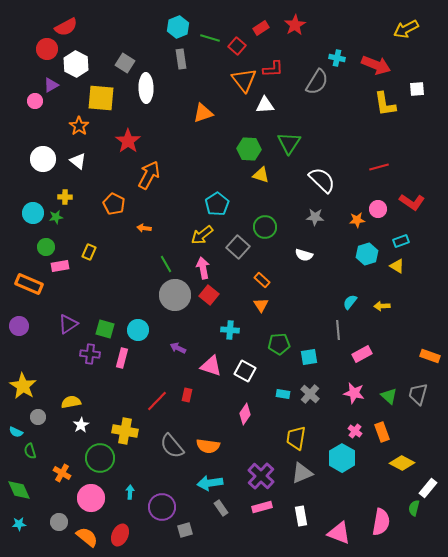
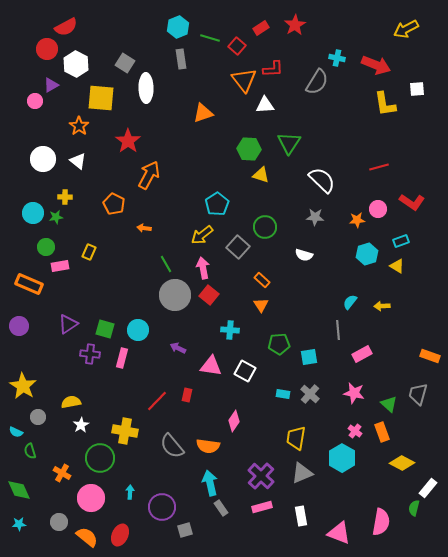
pink triangle at (211, 366): rotated 10 degrees counterclockwise
green triangle at (389, 396): moved 8 px down
pink diamond at (245, 414): moved 11 px left, 7 px down
cyan arrow at (210, 483): rotated 85 degrees clockwise
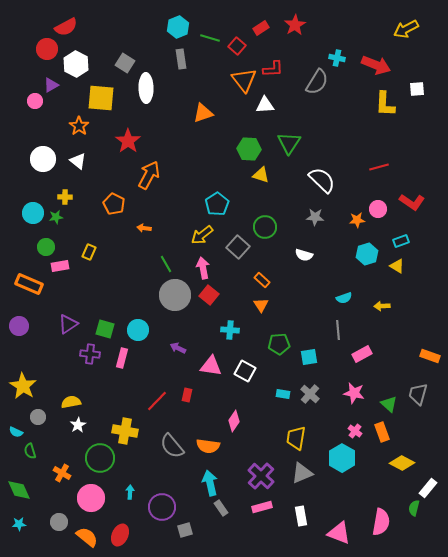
yellow L-shape at (385, 104): rotated 12 degrees clockwise
cyan semicircle at (350, 302): moved 6 px left, 4 px up; rotated 147 degrees counterclockwise
white star at (81, 425): moved 3 px left
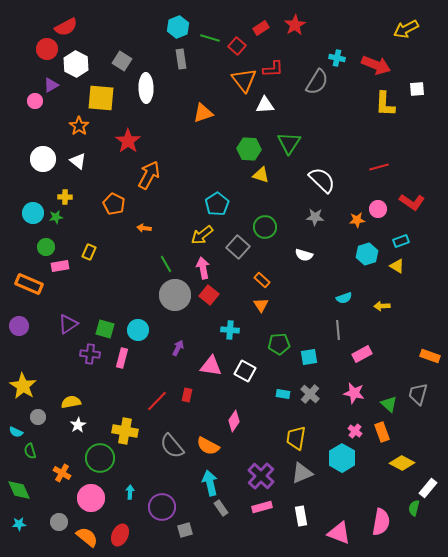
gray square at (125, 63): moved 3 px left, 2 px up
purple arrow at (178, 348): rotated 91 degrees clockwise
orange semicircle at (208, 446): rotated 20 degrees clockwise
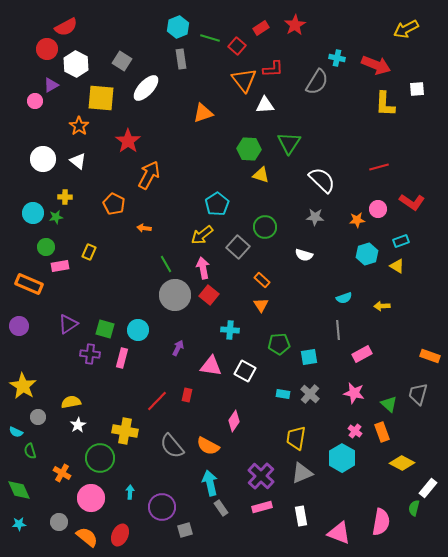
white ellipse at (146, 88): rotated 44 degrees clockwise
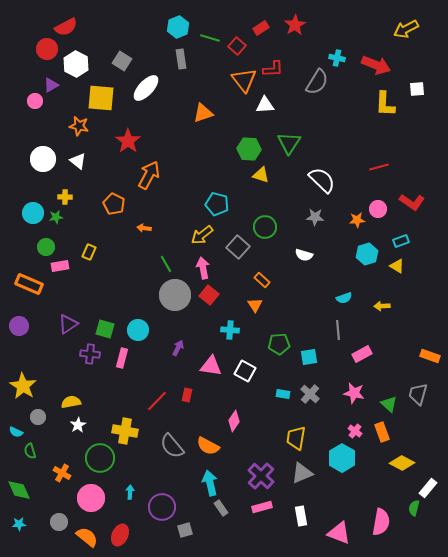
orange star at (79, 126): rotated 24 degrees counterclockwise
cyan pentagon at (217, 204): rotated 25 degrees counterclockwise
orange triangle at (261, 305): moved 6 px left
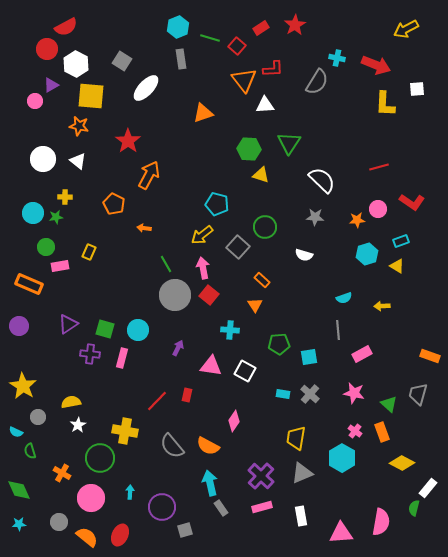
yellow square at (101, 98): moved 10 px left, 2 px up
pink triangle at (339, 533): moved 2 px right; rotated 25 degrees counterclockwise
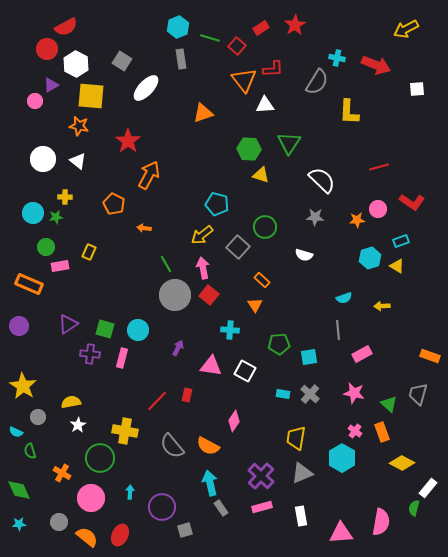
yellow L-shape at (385, 104): moved 36 px left, 8 px down
cyan hexagon at (367, 254): moved 3 px right, 4 px down
